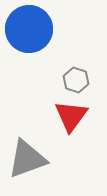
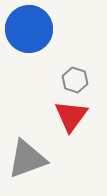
gray hexagon: moved 1 px left
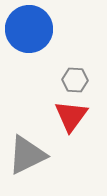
gray hexagon: rotated 15 degrees counterclockwise
gray triangle: moved 4 px up; rotated 6 degrees counterclockwise
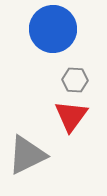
blue circle: moved 24 px right
